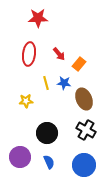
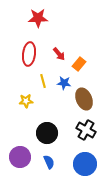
yellow line: moved 3 px left, 2 px up
blue circle: moved 1 px right, 1 px up
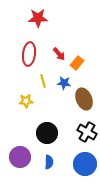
orange rectangle: moved 2 px left, 1 px up
black cross: moved 1 px right, 2 px down
blue semicircle: rotated 24 degrees clockwise
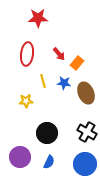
red ellipse: moved 2 px left
brown ellipse: moved 2 px right, 6 px up
blue semicircle: rotated 24 degrees clockwise
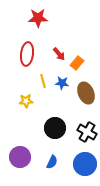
blue star: moved 2 px left
black circle: moved 8 px right, 5 px up
blue semicircle: moved 3 px right
